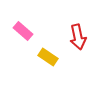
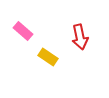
red arrow: moved 2 px right
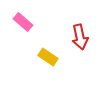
pink rectangle: moved 9 px up
